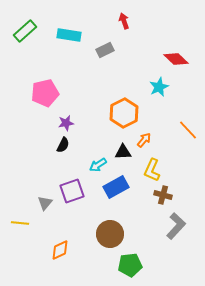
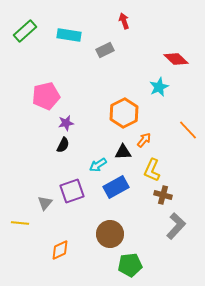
pink pentagon: moved 1 px right, 3 px down
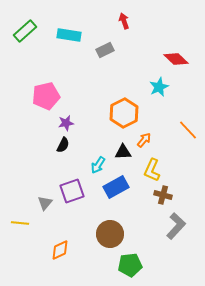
cyan arrow: rotated 24 degrees counterclockwise
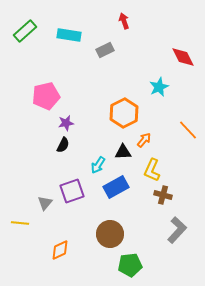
red diamond: moved 7 px right, 2 px up; rotated 20 degrees clockwise
gray L-shape: moved 1 px right, 4 px down
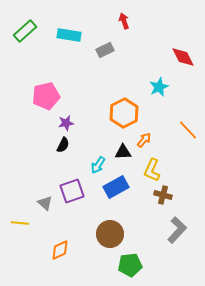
gray triangle: rotated 28 degrees counterclockwise
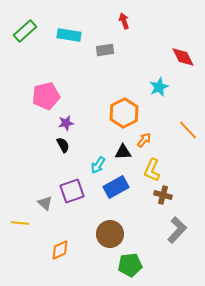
gray rectangle: rotated 18 degrees clockwise
black semicircle: rotated 56 degrees counterclockwise
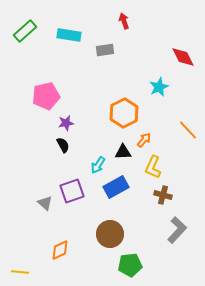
yellow L-shape: moved 1 px right, 3 px up
yellow line: moved 49 px down
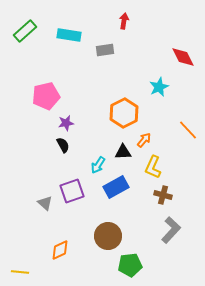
red arrow: rotated 28 degrees clockwise
gray L-shape: moved 6 px left
brown circle: moved 2 px left, 2 px down
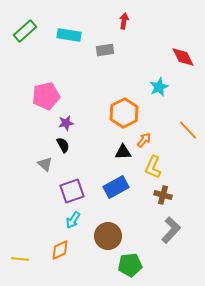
cyan arrow: moved 25 px left, 55 px down
gray triangle: moved 39 px up
yellow line: moved 13 px up
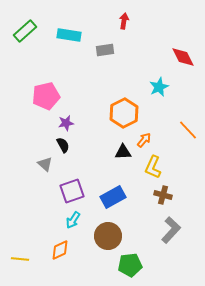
blue rectangle: moved 3 px left, 10 px down
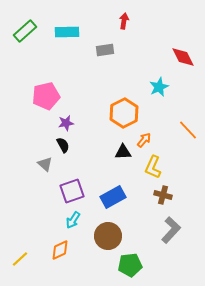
cyan rectangle: moved 2 px left, 3 px up; rotated 10 degrees counterclockwise
yellow line: rotated 48 degrees counterclockwise
